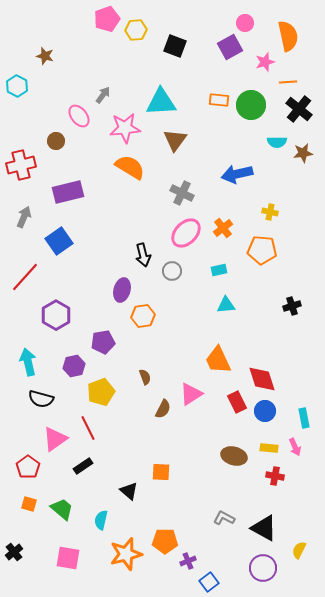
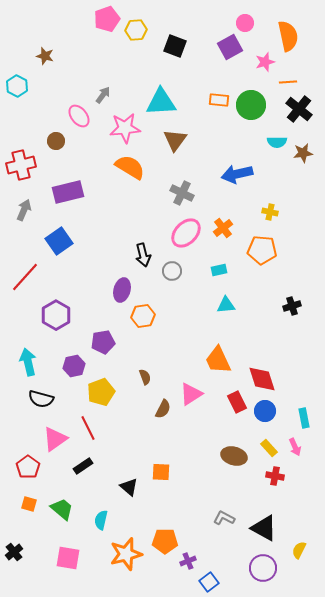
gray arrow at (24, 217): moved 7 px up
yellow rectangle at (269, 448): rotated 42 degrees clockwise
black triangle at (129, 491): moved 4 px up
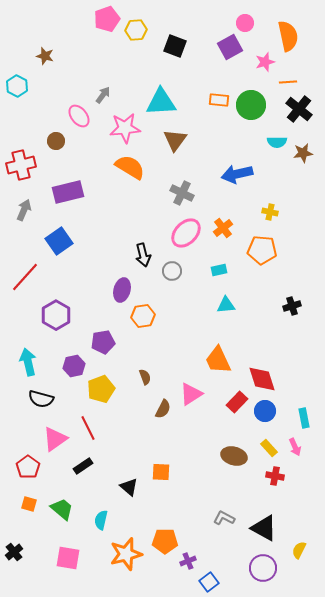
yellow pentagon at (101, 392): moved 3 px up
red rectangle at (237, 402): rotated 70 degrees clockwise
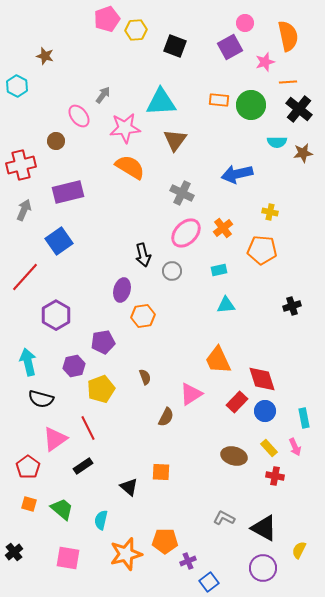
brown semicircle at (163, 409): moved 3 px right, 8 px down
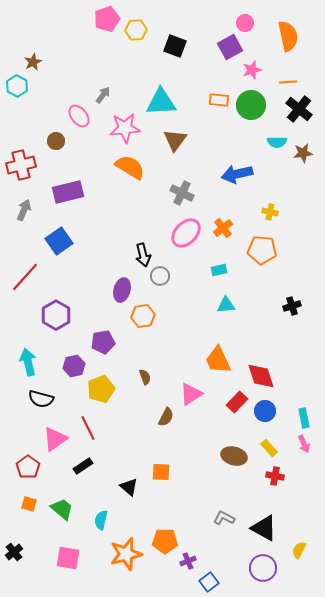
brown star at (45, 56): moved 12 px left, 6 px down; rotated 30 degrees clockwise
pink star at (265, 62): moved 13 px left, 8 px down
gray circle at (172, 271): moved 12 px left, 5 px down
red diamond at (262, 379): moved 1 px left, 3 px up
pink arrow at (295, 447): moved 9 px right, 3 px up
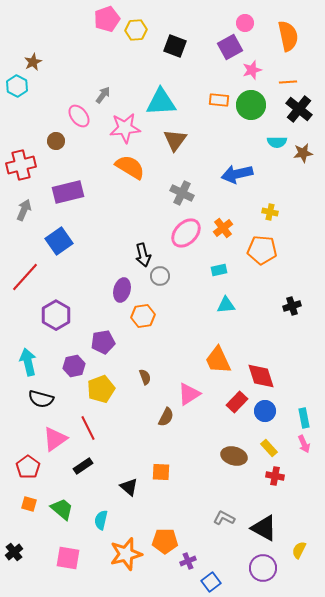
pink triangle at (191, 394): moved 2 px left
blue square at (209, 582): moved 2 px right
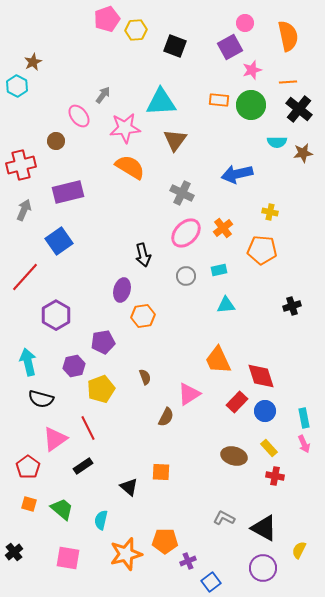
gray circle at (160, 276): moved 26 px right
